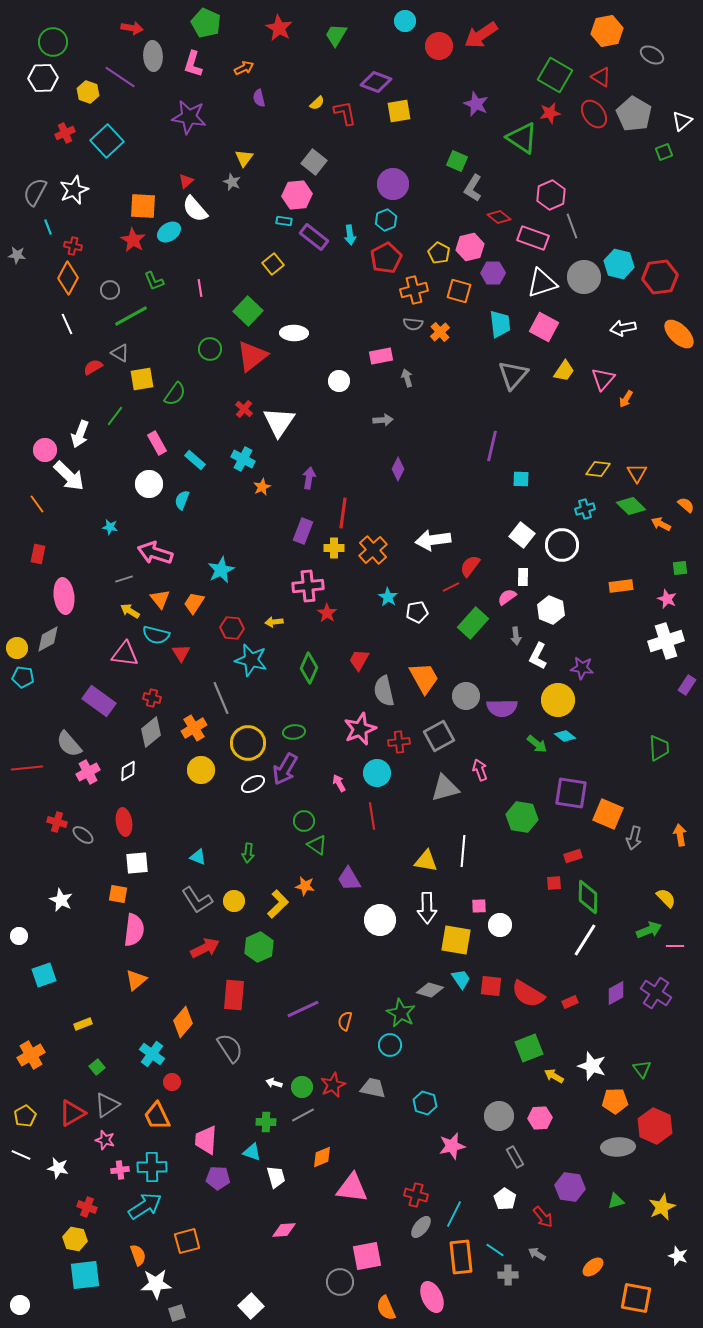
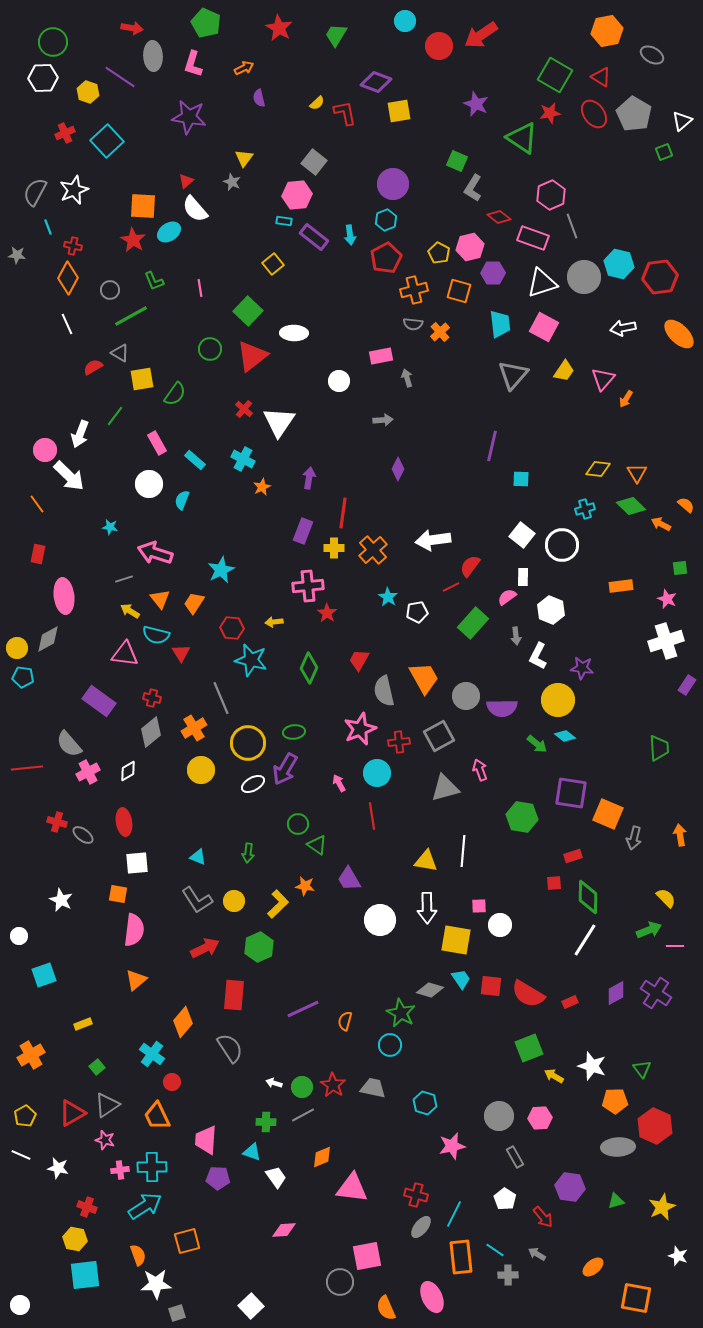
green circle at (304, 821): moved 6 px left, 3 px down
red star at (333, 1085): rotated 15 degrees counterclockwise
white trapezoid at (276, 1177): rotated 20 degrees counterclockwise
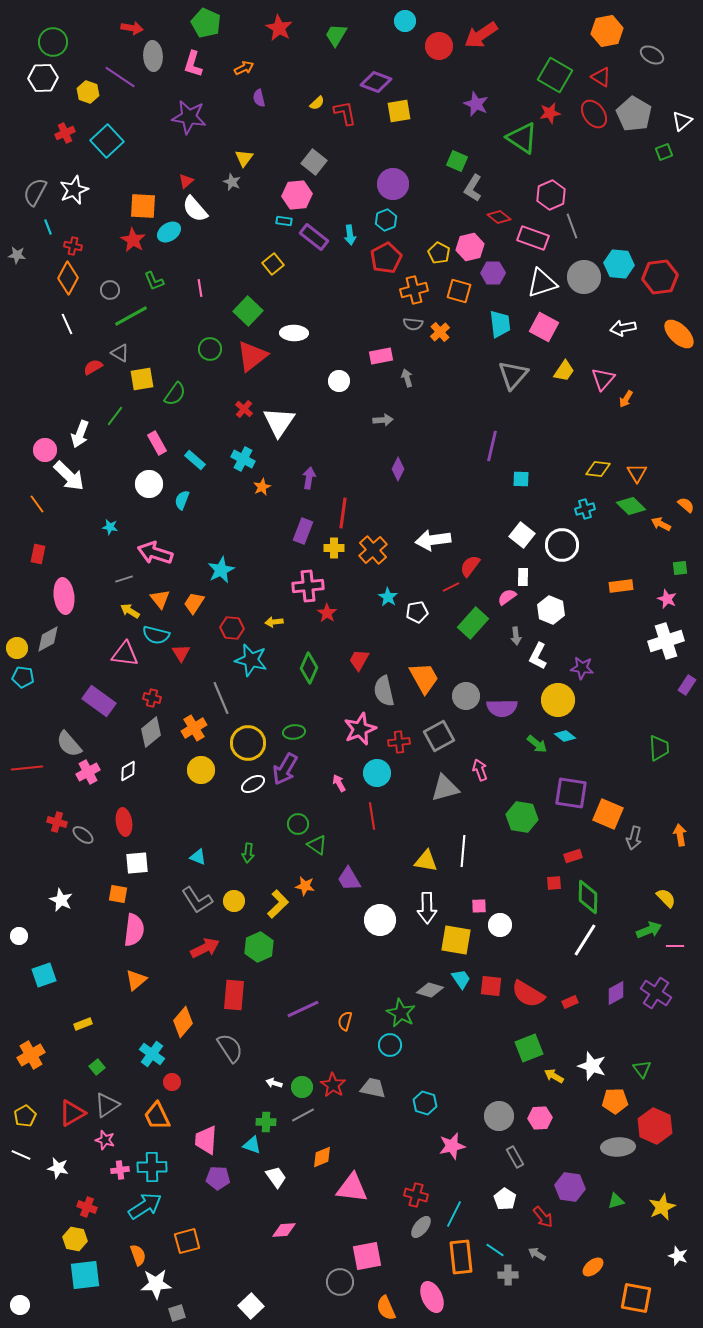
cyan hexagon at (619, 264): rotated 8 degrees counterclockwise
cyan triangle at (252, 1152): moved 7 px up
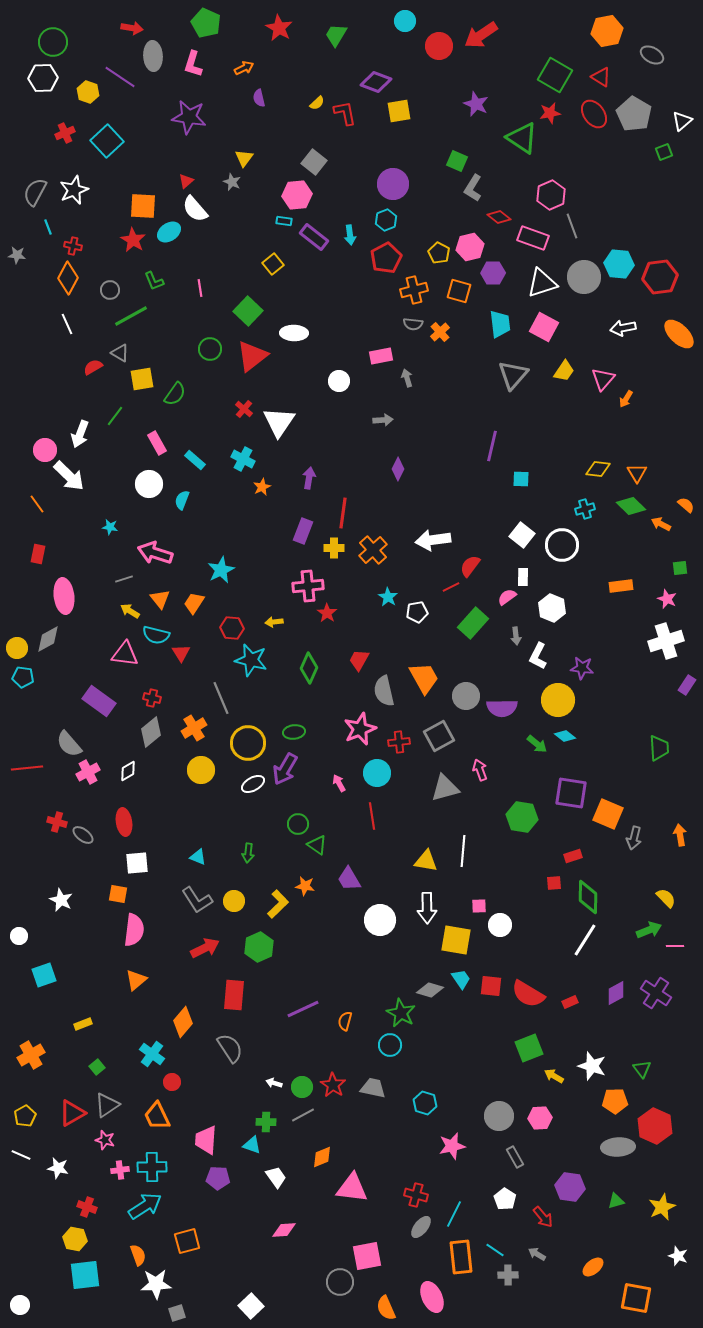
white hexagon at (551, 610): moved 1 px right, 2 px up
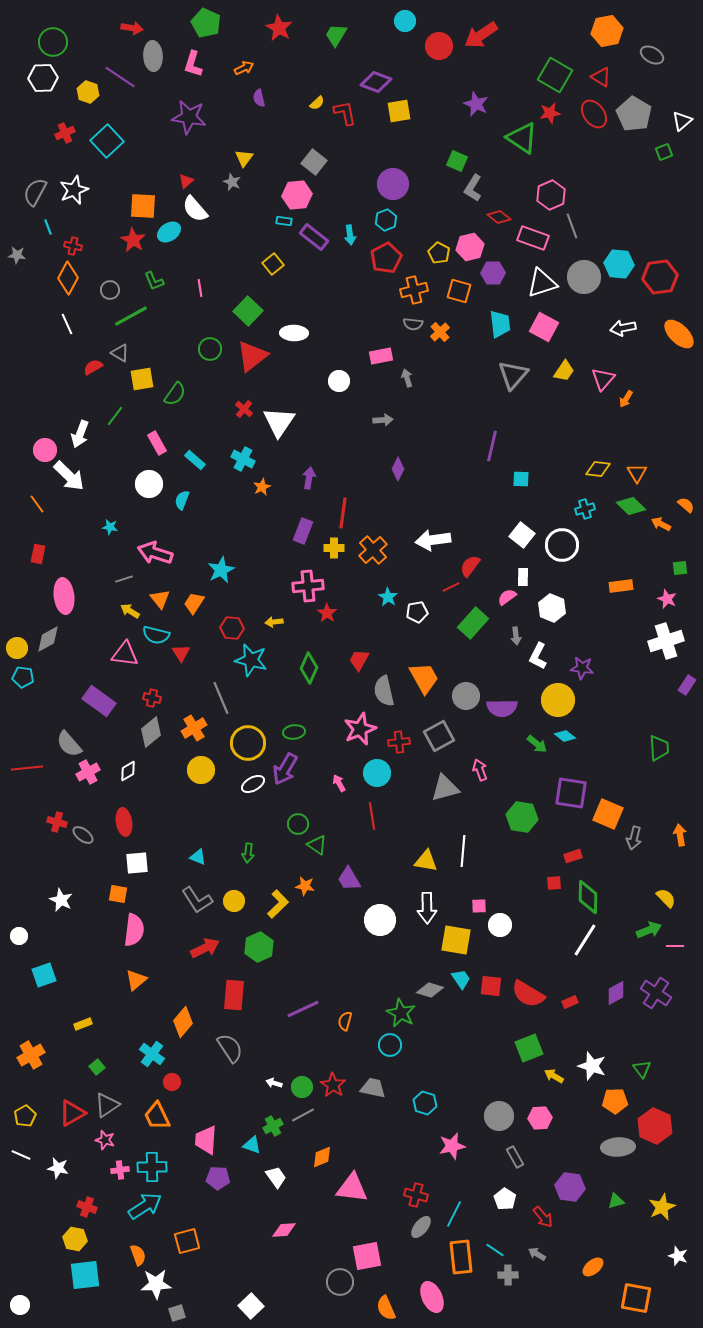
green cross at (266, 1122): moved 7 px right, 4 px down; rotated 30 degrees counterclockwise
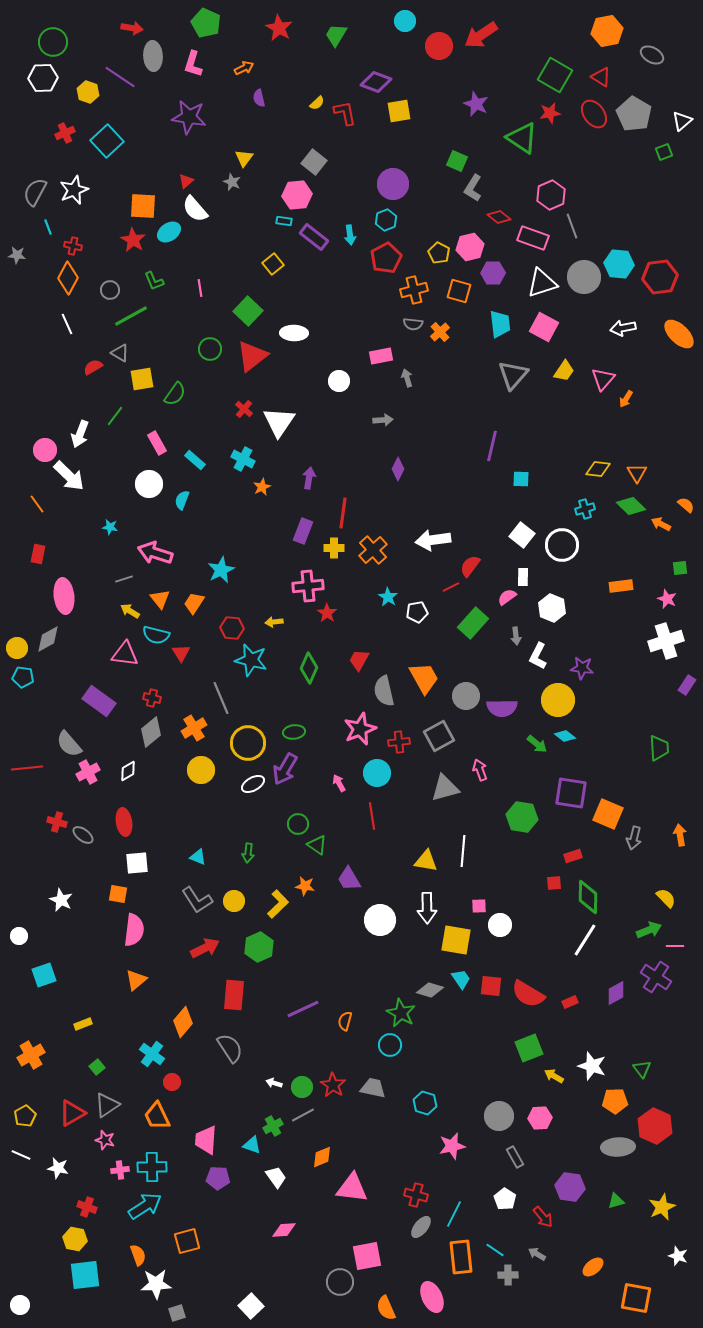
purple cross at (656, 993): moved 16 px up
